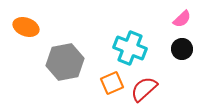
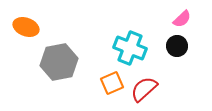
black circle: moved 5 px left, 3 px up
gray hexagon: moved 6 px left
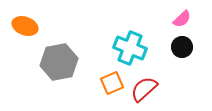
orange ellipse: moved 1 px left, 1 px up
black circle: moved 5 px right, 1 px down
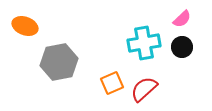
cyan cross: moved 14 px right, 5 px up; rotated 32 degrees counterclockwise
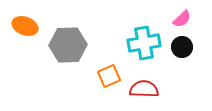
gray hexagon: moved 9 px right, 17 px up; rotated 9 degrees clockwise
orange square: moved 3 px left, 7 px up
red semicircle: rotated 44 degrees clockwise
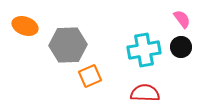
pink semicircle: rotated 84 degrees counterclockwise
cyan cross: moved 7 px down
black circle: moved 1 px left
orange square: moved 19 px left
red semicircle: moved 1 px right, 4 px down
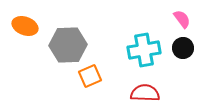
black circle: moved 2 px right, 1 px down
